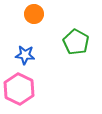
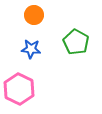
orange circle: moved 1 px down
blue star: moved 6 px right, 6 px up
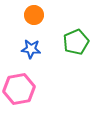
green pentagon: rotated 20 degrees clockwise
pink hexagon: rotated 24 degrees clockwise
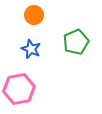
blue star: rotated 18 degrees clockwise
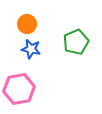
orange circle: moved 7 px left, 9 px down
blue star: rotated 12 degrees counterclockwise
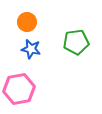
orange circle: moved 2 px up
green pentagon: rotated 15 degrees clockwise
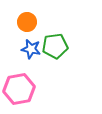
green pentagon: moved 21 px left, 4 px down
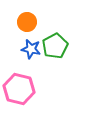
green pentagon: rotated 20 degrees counterclockwise
pink hexagon: rotated 24 degrees clockwise
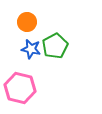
pink hexagon: moved 1 px right, 1 px up
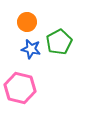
green pentagon: moved 4 px right, 4 px up
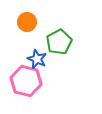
blue star: moved 6 px right, 10 px down; rotated 12 degrees clockwise
pink hexagon: moved 6 px right, 7 px up
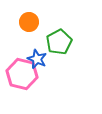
orange circle: moved 2 px right
pink hexagon: moved 4 px left, 7 px up
